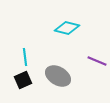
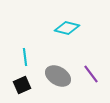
purple line: moved 6 px left, 13 px down; rotated 30 degrees clockwise
black square: moved 1 px left, 5 px down
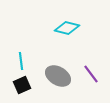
cyan line: moved 4 px left, 4 px down
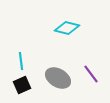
gray ellipse: moved 2 px down
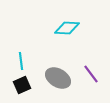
cyan diamond: rotated 10 degrees counterclockwise
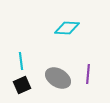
purple line: moved 3 px left; rotated 42 degrees clockwise
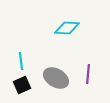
gray ellipse: moved 2 px left
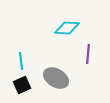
purple line: moved 20 px up
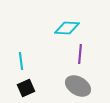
purple line: moved 8 px left
gray ellipse: moved 22 px right, 8 px down
black square: moved 4 px right, 3 px down
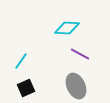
purple line: rotated 66 degrees counterclockwise
cyan line: rotated 42 degrees clockwise
gray ellipse: moved 2 px left; rotated 35 degrees clockwise
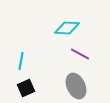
cyan line: rotated 24 degrees counterclockwise
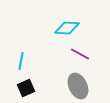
gray ellipse: moved 2 px right
